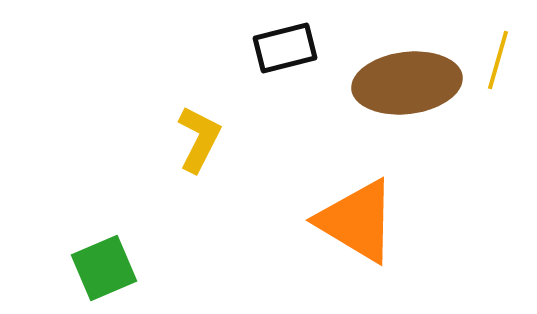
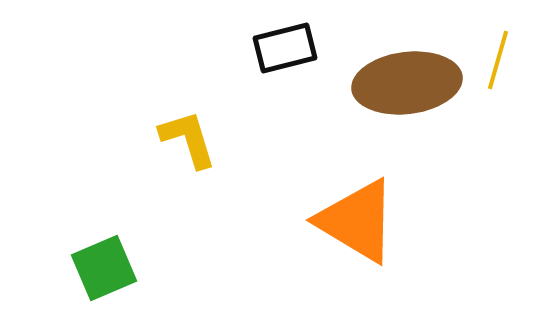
yellow L-shape: moved 11 px left; rotated 44 degrees counterclockwise
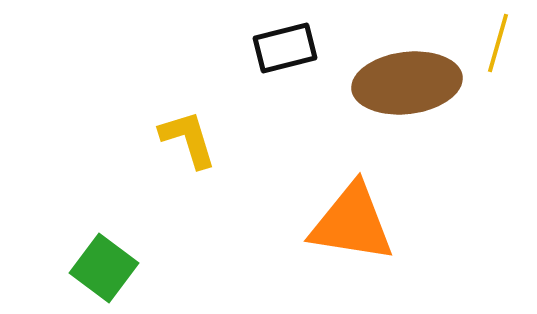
yellow line: moved 17 px up
orange triangle: moved 5 px left, 2 px down; rotated 22 degrees counterclockwise
green square: rotated 30 degrees counterclockwise
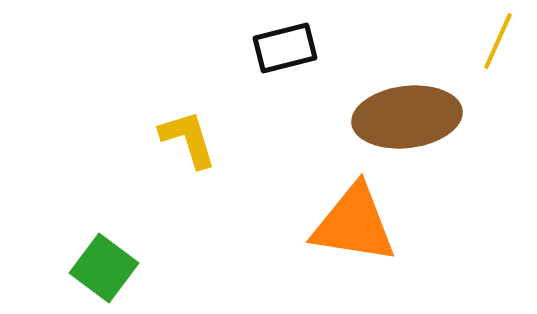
yellow line: moved 2 px up; rotated 8 degrees clockwise
brown ellipse: moved 34 px down
orange triangle: moved 2 px right, 1 px down
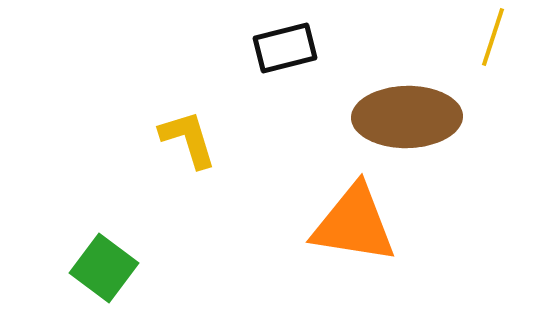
yellow line: moved 5 px left, 4 px up; rotated 6 degrees counterclockwise
brown ellipse: rotated 6 degrees clockwise
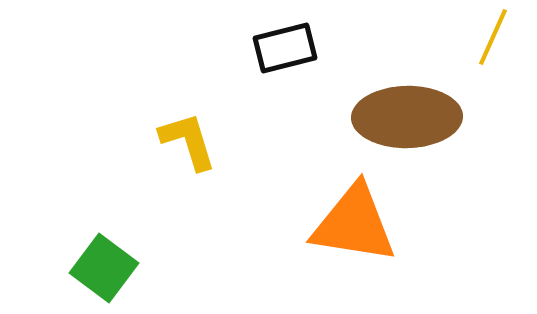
yellow line: rotated 6 degrees clockwise
yellow L-shape: moved 2 px down
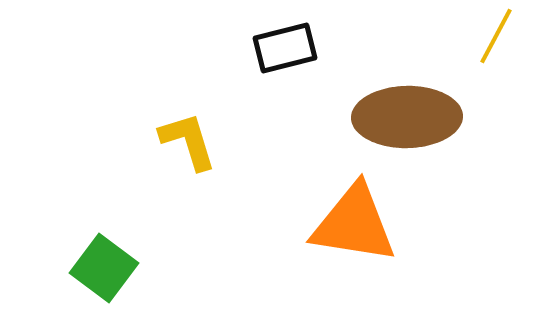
yellow line: moved 3 px right, 1 px up; rotated 4 degrees clockwise
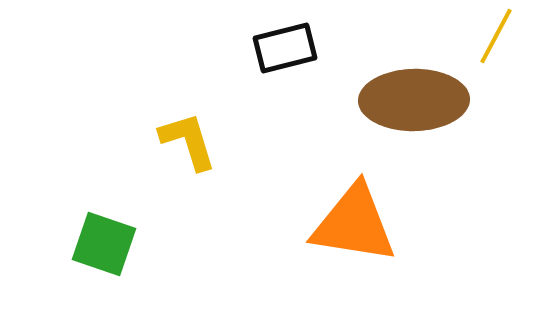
brown ellipse: moved 7 px right, 17 px up
green square: moved 24 px up; rotated 18 degrees counterclockwise
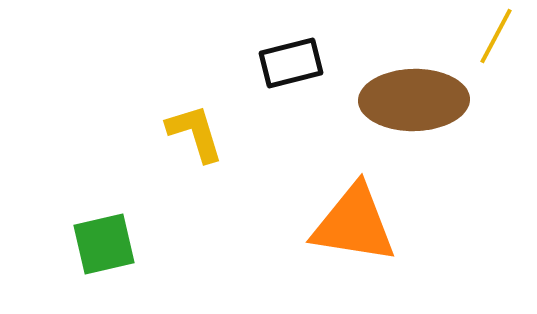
black rectangle: moved 6 px right, 15 px down
yellow L-shape: moved 7 px right, 8 px up
green square: rotated 32 degrees counterclockwise
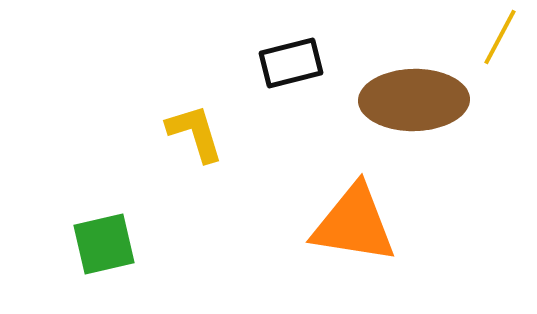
yellow line: moved 4 px right, 1 px down
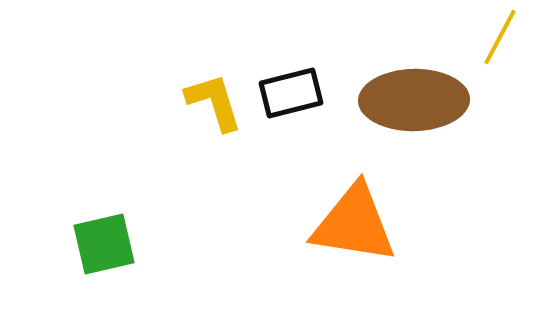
black rectangle: moved 30 px down
yellow L-shape: moved 19 px right, 31 px up
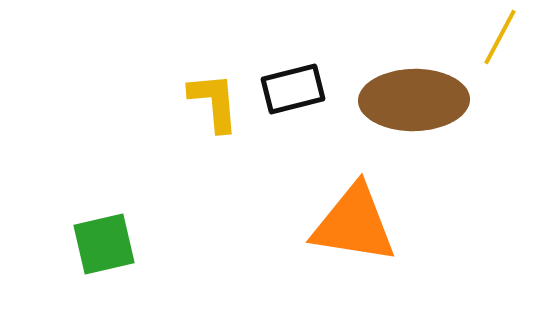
black rectangle: moved 2 px right, 4 px up
yellow L-shape: rotated 12 degrees clockwise
